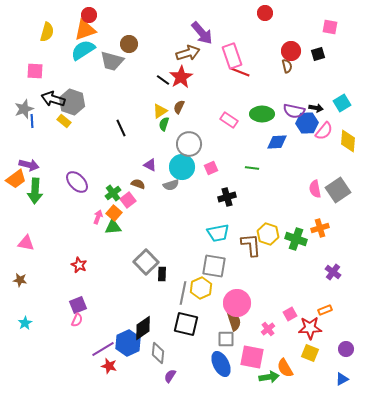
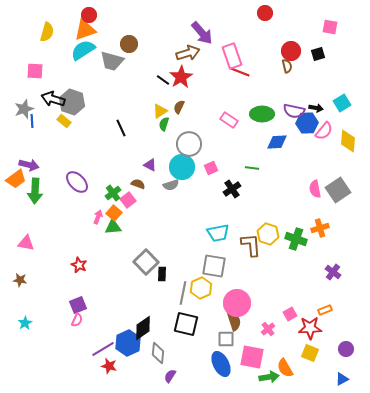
black cross at (227, 197): moved 5 px right, 8 px up; rotated 18 degrees counterclockwise
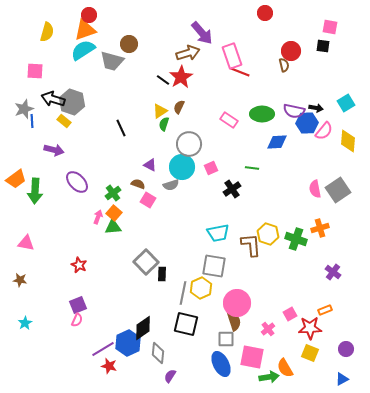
black square at (318, 54): moved 5 px right, 8 px up; rotated 24 degrees clockwise
brown semicircle at (287, 66): moved 3 px left, 1 px up
cyan square at (342, 103): moved 4 px right
purple arrow at (29, 165): moved 25 px right, 15 px up
pink square at (128, 200): moved 20 px right; rotated 21 degrees counterclockwise
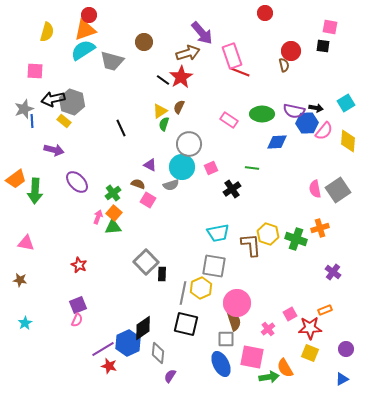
brown circle at (129, 44): moved 15 px right, 2 px up
black arrow at (53, 99): rotated 30 degrees counterclockwise
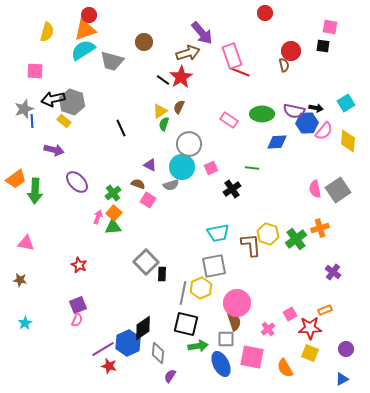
green cross at (296, 239): rotated 35 degrees clockwise
gray square at (214, 266): rotated 20 degrees counterclockwise
green arrow at (269, 377): moved 71 px left, 31 px up
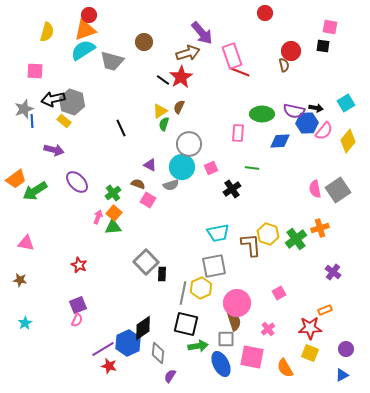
pink rectangle at (229, 120): moved 9 px right, 13 px down; rotated 60 degrees clockwise
yellow diamond at (348, 141): rotated 35 degrees clockwise
blue diamond at (277, 142): moved 3 px right, 1 px up
green arrow at (35, 191): rotated 55 degrees clockwise
pink square at (290, 314): moved 11 px left, 21 px up
blue triangle at (342, 379): moved 4 px up
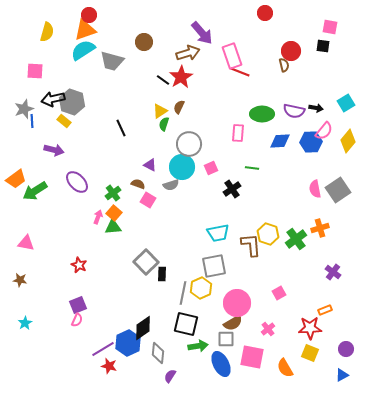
blue hexagon at (307, 123): moved 4 px right, 19 px down
brown semicircle at (234, 321): moved 1 px left, 2 px down; rotated 78 degrees clockwise
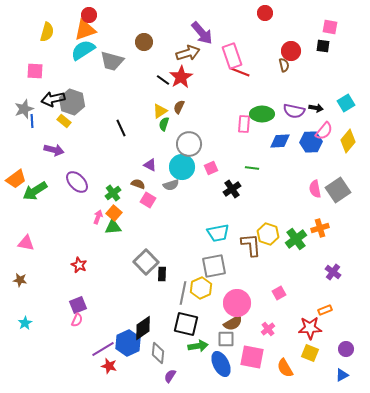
pink rectangle at (238, 133): moved 6 px right, 9 px up
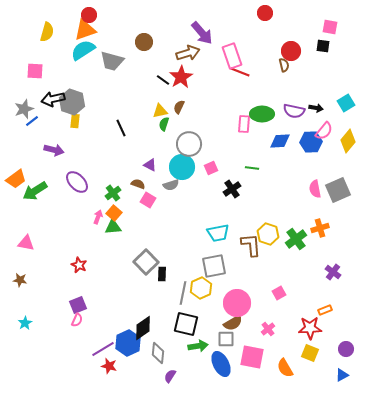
yellow triangle at (160, 111): rotated 21 degrees clockwise
blue line at (32, 121): rotated 56 degrees clockwise
yellow rectangle at (64, 121): moved 11 px right; rotated 56 degrees clockwise
gray square at (338, 190): rotated 10 degrees clockwise
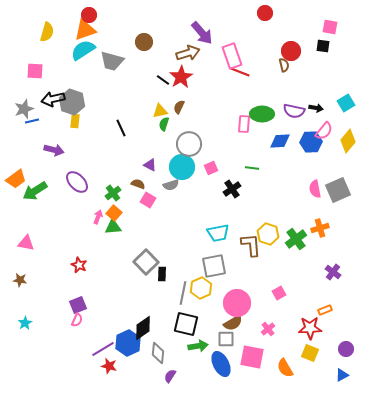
blue line at (32, 121): rotated 24 degrees clockwise
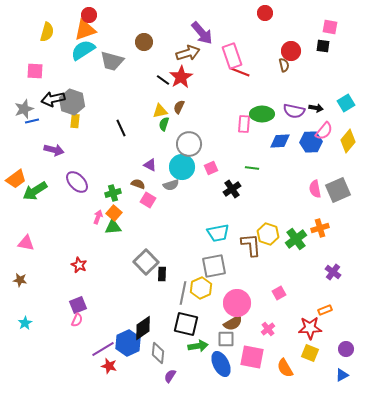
green cross at (113, 193): rotated 21 degrees clockwise
